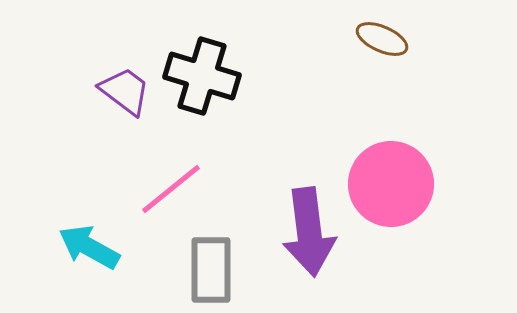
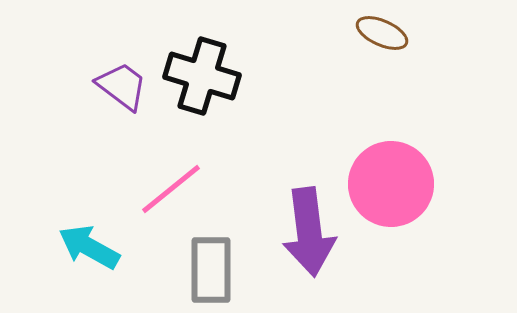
brown ellipse: moved 6 px up
purple trapezoid: moved 3 px left, 5 px up
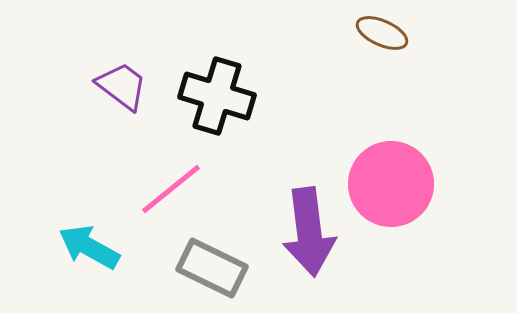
black cross: moved 15 px right, 20 px down
gray rectangle: moved 1 px right, 2 px up; rotated 64 degrees counterclockwise
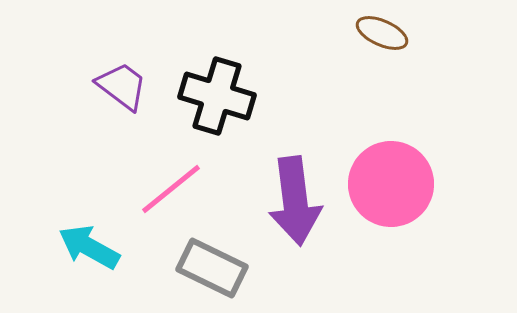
purple arrow: moved 14 px left, 31 px up
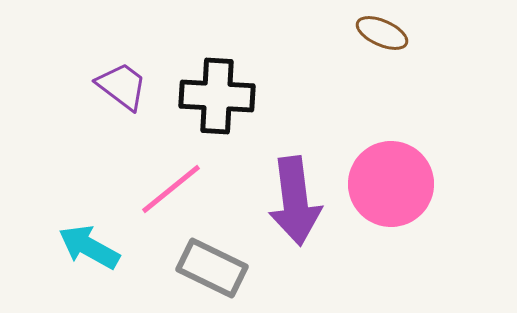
black cross: rotated 14 degrees counterclockwise
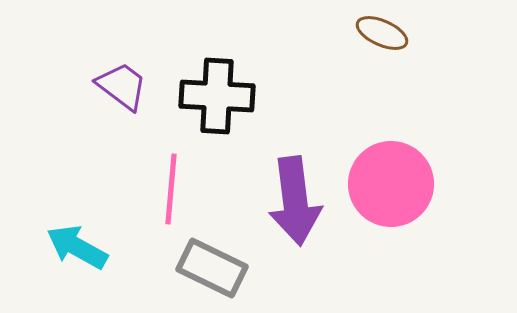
pink line: rotated 46 degrees counterclockwise
cyan arrow: moved 12 px left
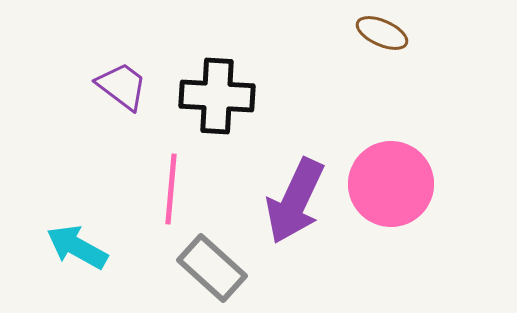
purple arrow: rotated 32 degrees clockwise
gray rectangle: rotated 16 degrees clockwise
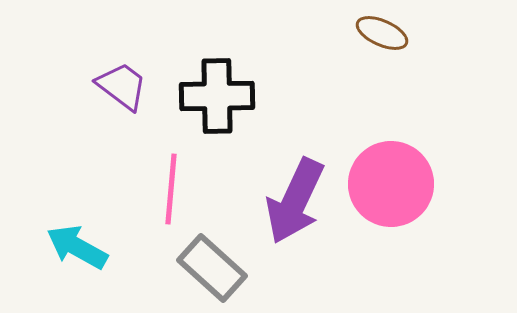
black cross: rotated 4 degrees counterclockwise
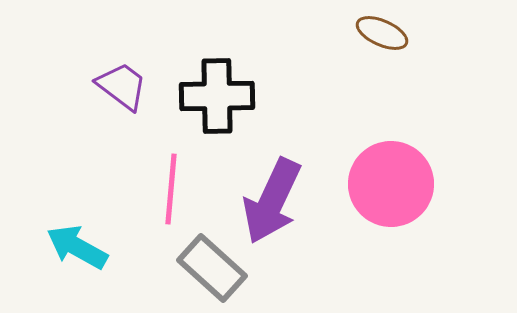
purple arrow: moved 23 px left
